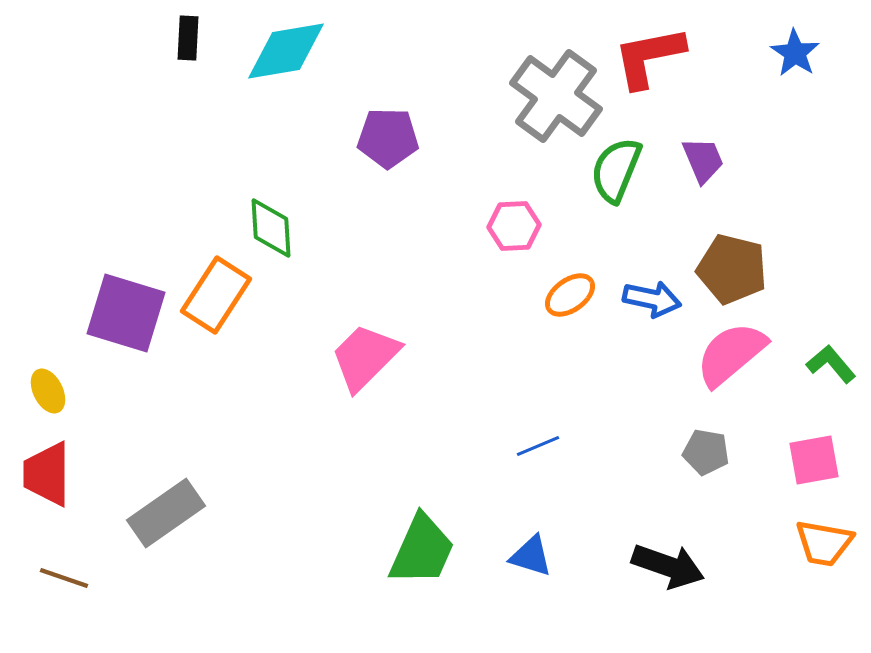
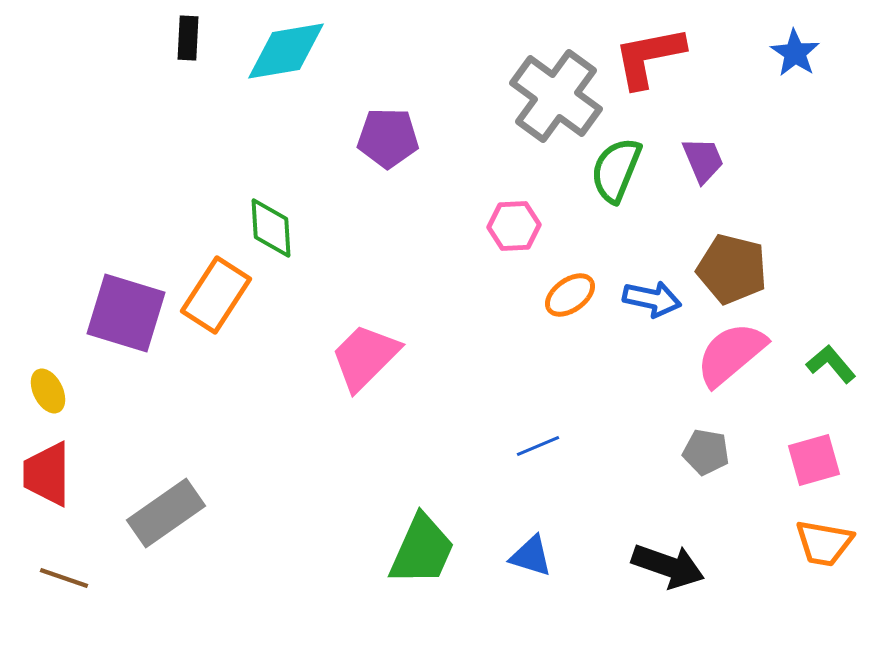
pink square: rotated 6 degrees counterclockwise
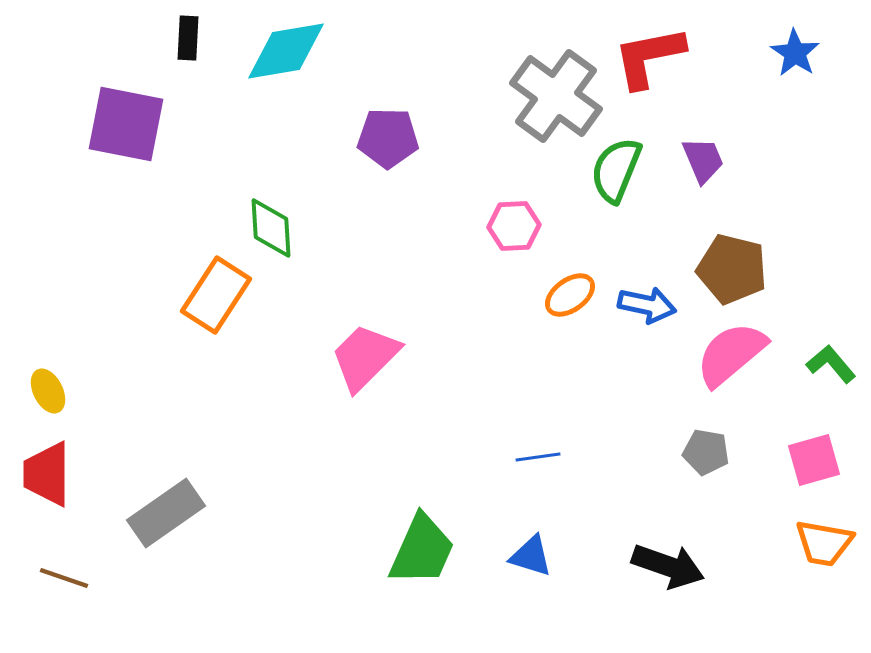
blue arrow: moved 5 px left, 6 px down
purple square: moved 189 px up; rotated 6 degrees counterclockwise
blue line: moved 11 px down; rotated 15 degrees clockwise
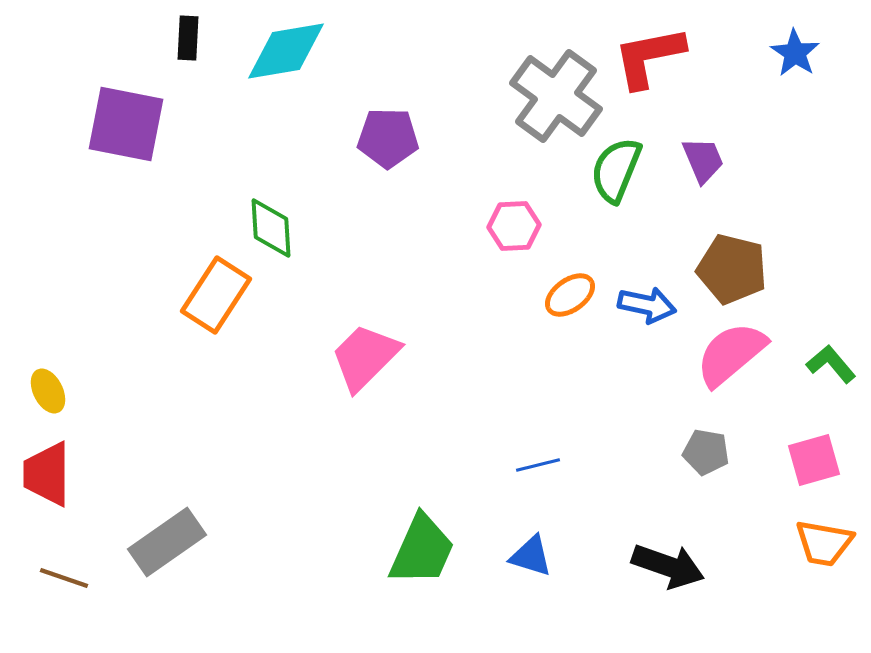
blue line: moved 8 px down; rotated 6 degrees counterclockwise
gray rectangle: moved 1 px right, 29 px down
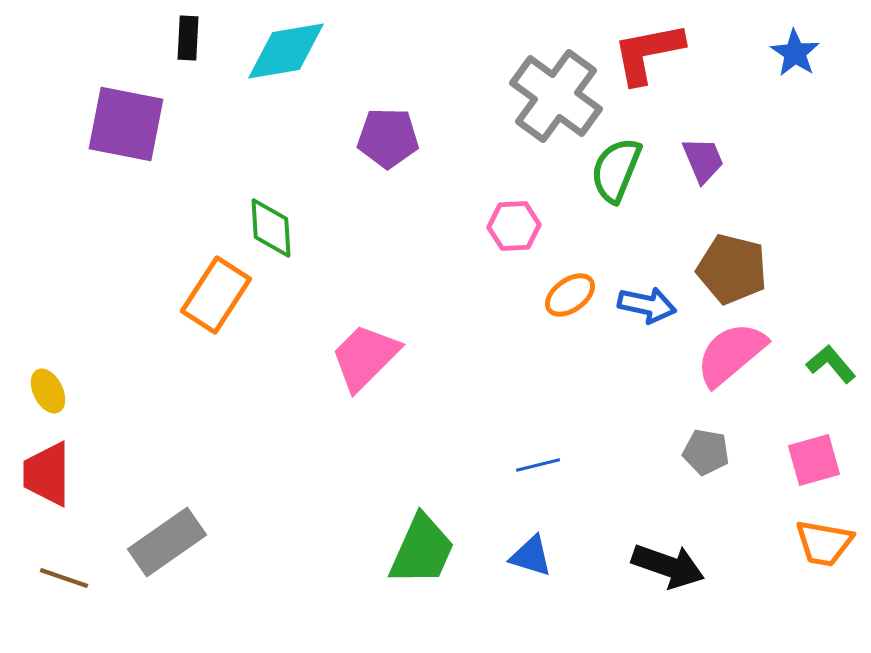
red L-shape: moved 1 px left, 4 px up
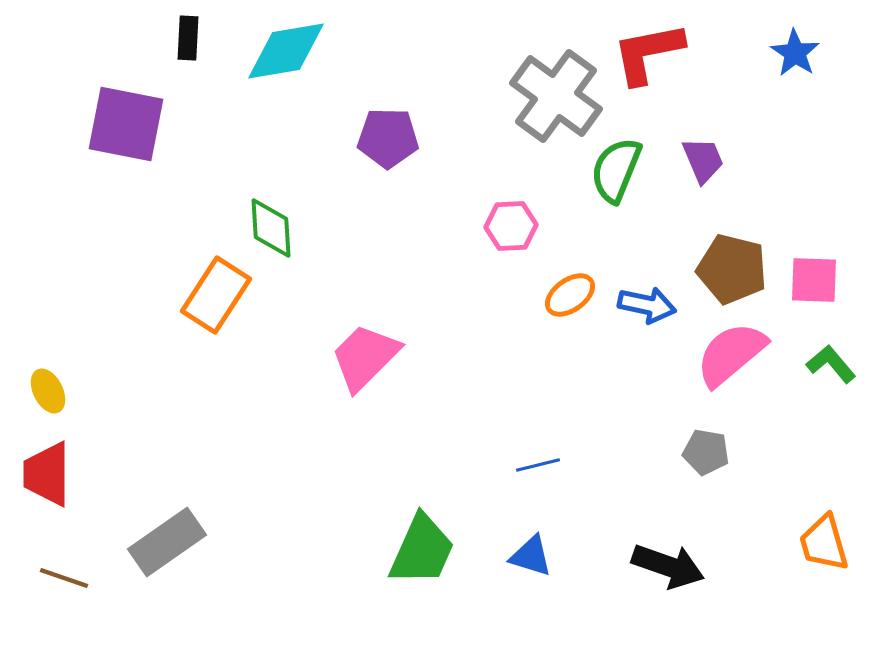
pink hexagon: moved 3 px left
pink square: moved 180 px up; rotated 18 degrees clockwise
orange trapezoid: rotated 64 degrees clockwise
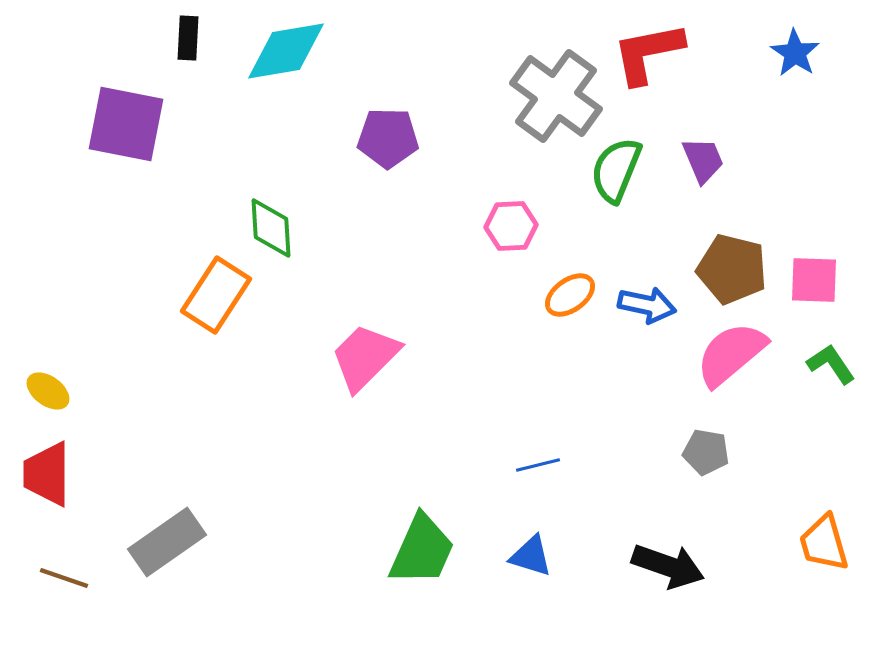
green L-shape: rotated 6 degrees clockwise
yellow ellipse: rotated 27 degrees counterclockwise
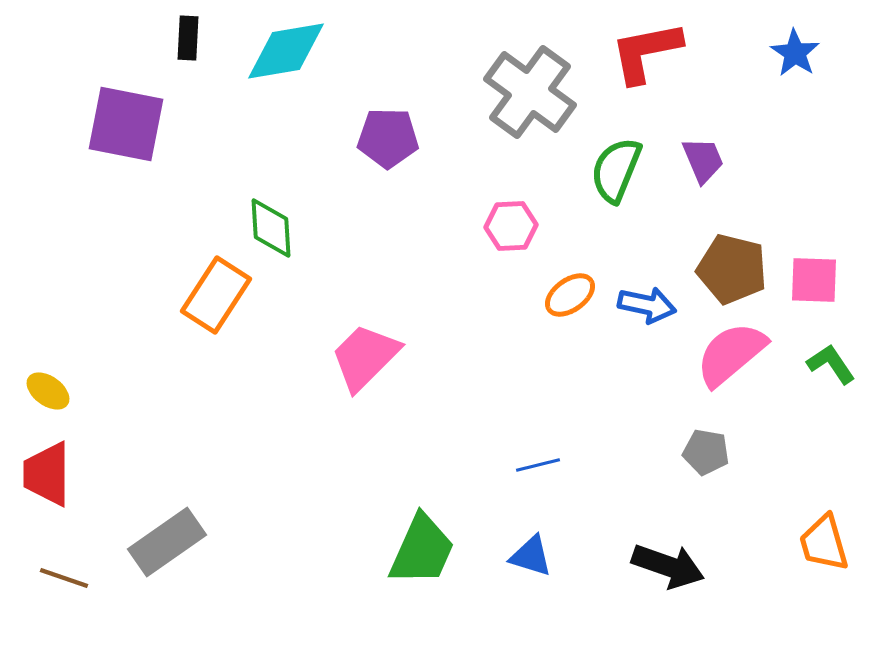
red L-shape: moved 2 px left, 1 px up
gray cross: moved 26 px left, 4 px up
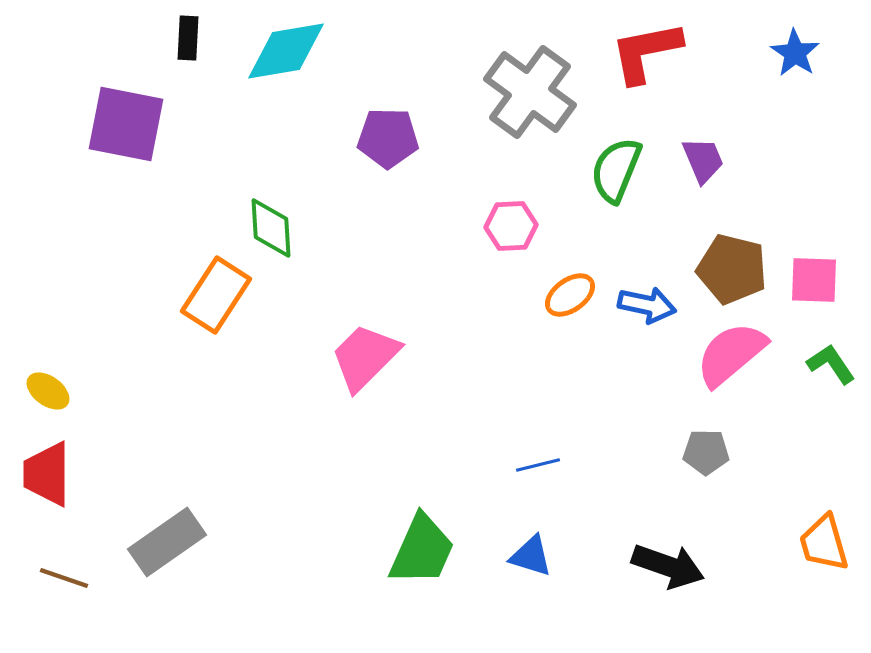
gray pentagon: rotated 9 degrees counterclockwise
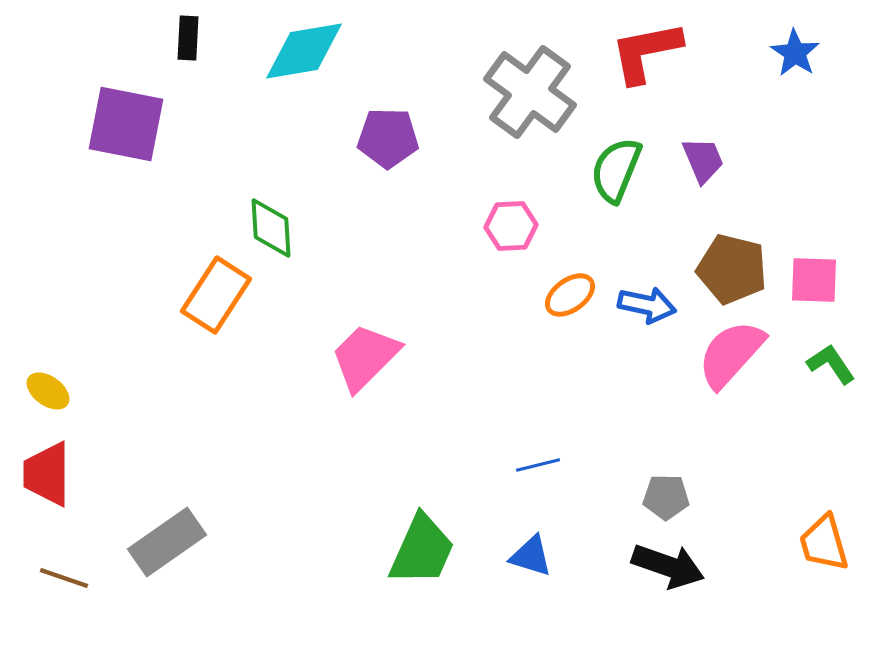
cyan diamond: moved 18 px right
pink semicircle: rotated 8 degrees counterclockwise
gray pentagon: moved 40 px left, 45 px down
